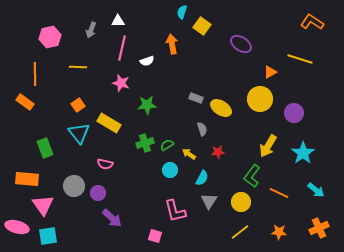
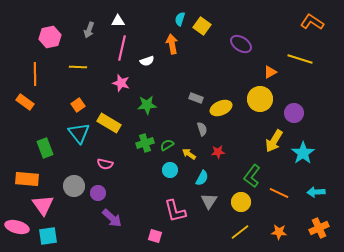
cyan semicircle at (182, 12): moved 2 px left, 7 px down
gray arrow at (91, 30): moved 2 px left
yellow ellipse at (221, 108): rotated 55 degrees counterclockwise
yellow arrow at (268, 146): moved 6 px right, 5 px up
cyan arrow at (316, 190): moved 2 px down; rotated 138 degrees clockwise
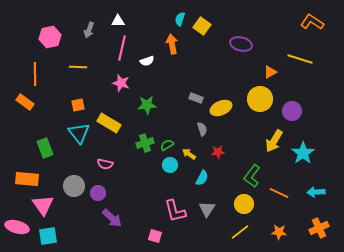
purple ellipse at (241, 44): rotated 20 degrees counterclockwise
orange square at (78, 105): rotated 24 degrees clockwise
purple circle at (294, 113): moved 2 px left, 2 px up
cyan circle at (170, 170): moved 5 px up
gray triangle at (209, 201): moved 2 px left, 8 px down
yellow circle at (241, 202): moved 3 px right, 2 px down
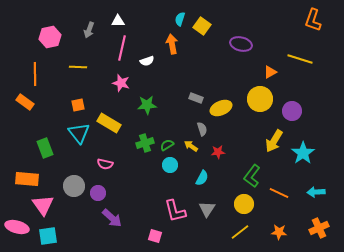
orange L-shape at (312, 22): moved 1 px right, 2 px up; rotated 105 degrees counterclockwise
yellow arrow at (189, 154): moved 2 px right, 8 px up
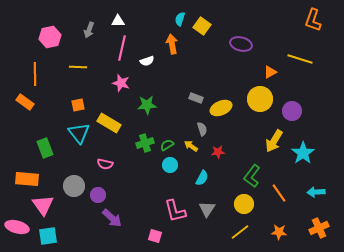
purple circle at (98, 193): moved 2 px down
orange line at (279, 193): rotated 30 degrees clockwise
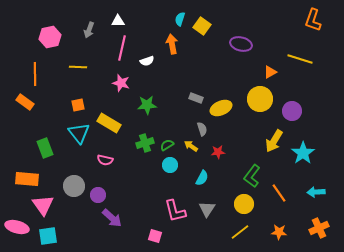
pink semicircle at (105, 164): moved 4 px up
